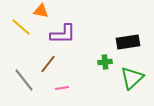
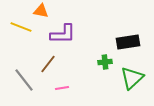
yellow line: rotated 20 degrees counterclockwise
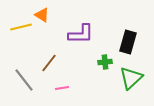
orange triangle: moved 1 px right, 4 px down; rotated 21 degrees clockwise
yellow line: rotated 35 degrees counterclockwise
purple L-shape: moved 18 px right
black rectangle: rotated 65 degrees counterclockwise
brown line: moved 1 px right, 1 px up
green triangle: moved 1 px left
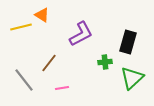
purple L-shape: rotated 28 degrees counterclockwise
green triangle: moved 1 px right
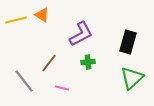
yellow line: moved 5 px left, 7 px up
green cross: moved 17 px left
gray line: moved 1 px down
pink line: rotated 24 degrees clockwise
